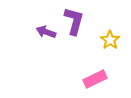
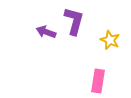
yellow star: rotated 12 degrees counterclockwise
pink rectangle: moved 3 px right, 2 px down; rotated 55 degrees counterclockwise
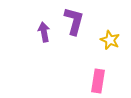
purple arrow: moved 2 px left; rotated 60 degrees clockwise
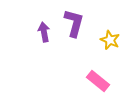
purple L-shape: moved 2 px down
pink rectangle: rotated 60 degrees counterclockwise
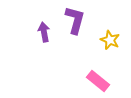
purple L-shape: moved 1 px right, 3 px up
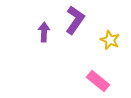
purple L-shape: rotated 20 degrees clockwise
purple arrow: rotated 12 degrees clockwise
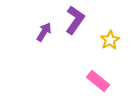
purple arrow: rotated 30 degrees clockwise
yellow star: rotated 18 degrees clockwise
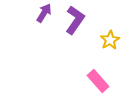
purple arrow: moved 19 px up
pink rectangle: rotated 10 degrees clockwise
